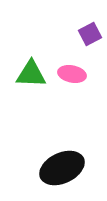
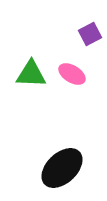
pink ellipse: rotated 20 degrees clockwise
black ellipse: rotated 18 degrees counterclockwise
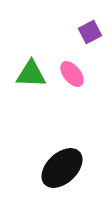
purple square: moved 2 px up
pink ellipse: rotated 20 degrees clockwise
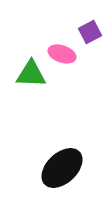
pink ellipse: moved 10 px left, 20 px up; rotated 32 degrees counterclockwise
